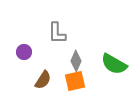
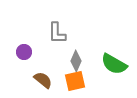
brown semicircle: rotated 84 degrees counterclockwise
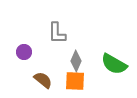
orange square: rotated 15 degrees clockwise
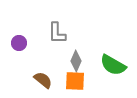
purple circle: moved 5 px left, 9 px up
green semicircle: moved 1 px left, 1 px down
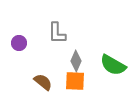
brown semicircle: moved 2 px down
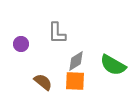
purple circle: moved 2 px right, 1 px down
gray diamond: rotated 35 degrees clockwise
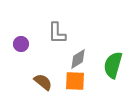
gray diamond: moved 2 px right, 2 px up
green semicircle: rotated 76 degrees clockwise
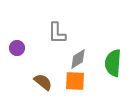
purple circle: moved 4 px left, 4 px down
green semicircle: moved 2 px up; rotated 12 degrees counterclockwise
